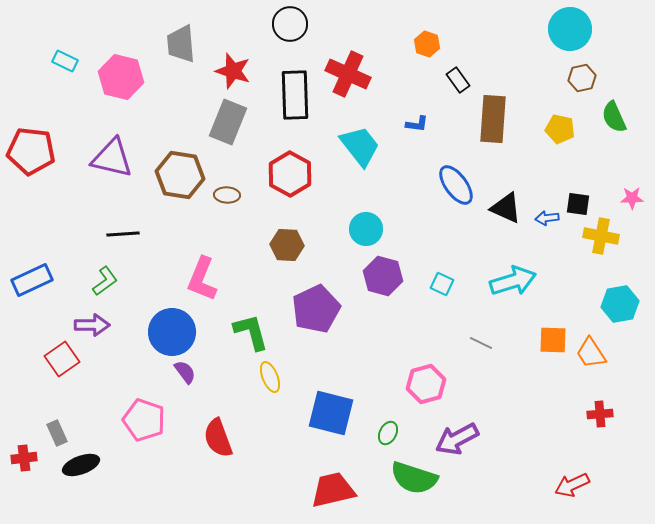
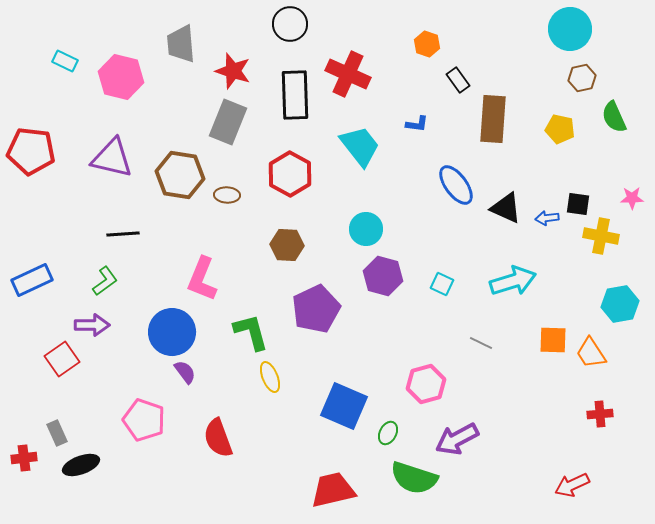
blue square at (331, 413): moved 13 px right, 7 px up; rotated 9 degrees clockwise
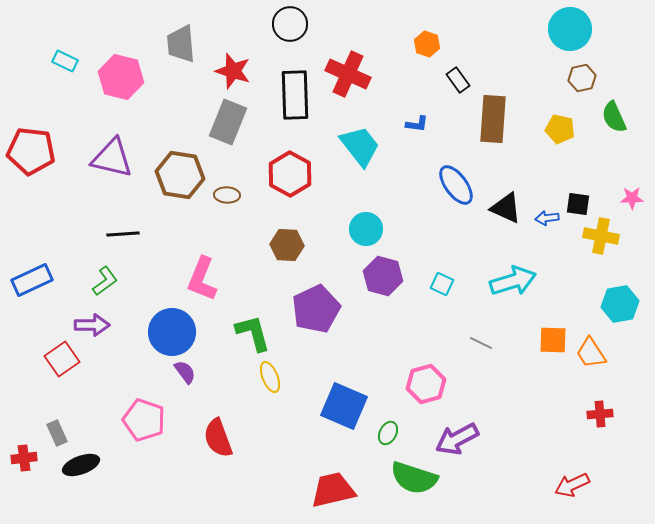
green L-shape at (251, 332): moved 2 px right, 1 px down
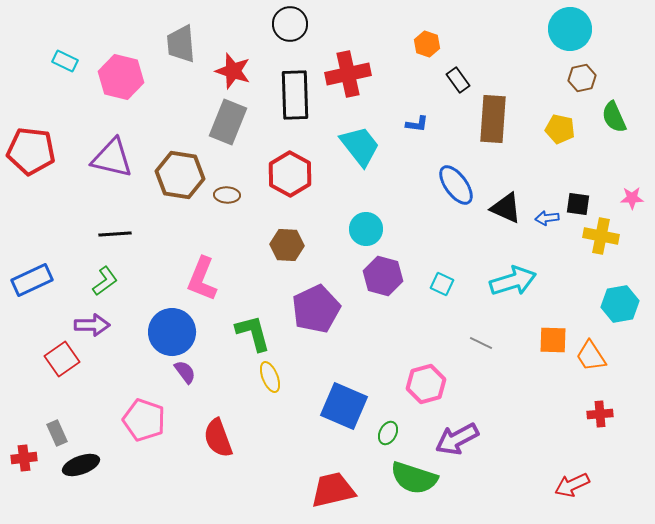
red cross at (348, 74): rotated 36 degrees counterclockwise
black line at (123, 234): moved 8 px left
orange trapezoid at (591, 353): moved 3 px down
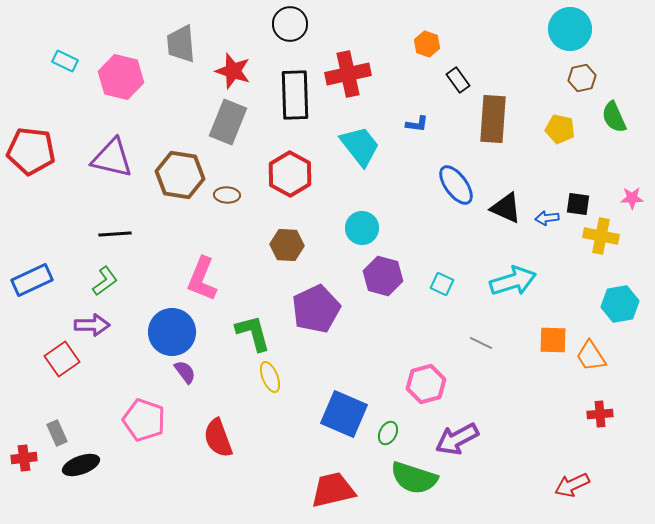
cyan circle at (366, 229): moved 4 px left, 1 px up
blue square at (344, 406): moved 8 px down
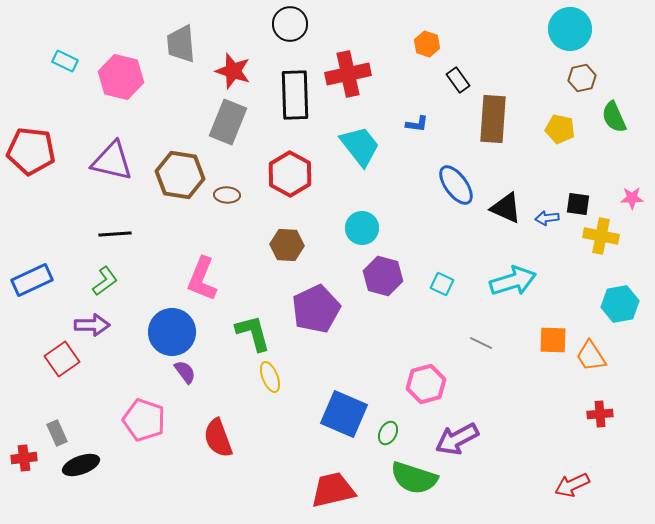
purple triangle at (112, 158): moved 3 px down
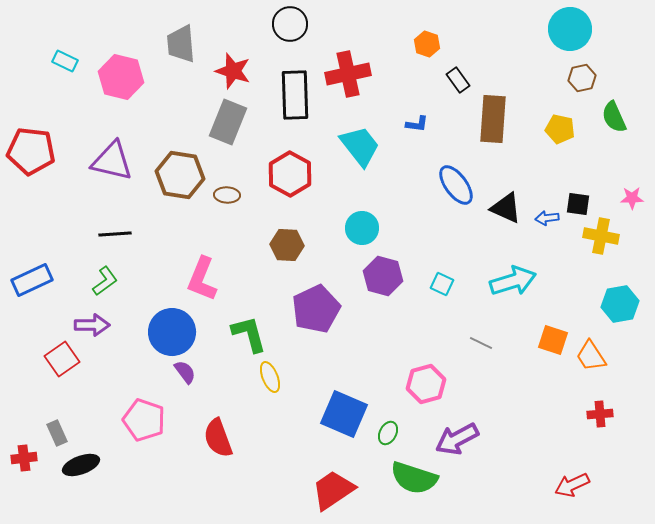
green L-shape at (253, 333): moved 4 px left, 1 px down
orange square at (553, 340): rotated 16 degrees clockwise
red trapezoid at (333, 490): rotated 21 degrees counterclockwise
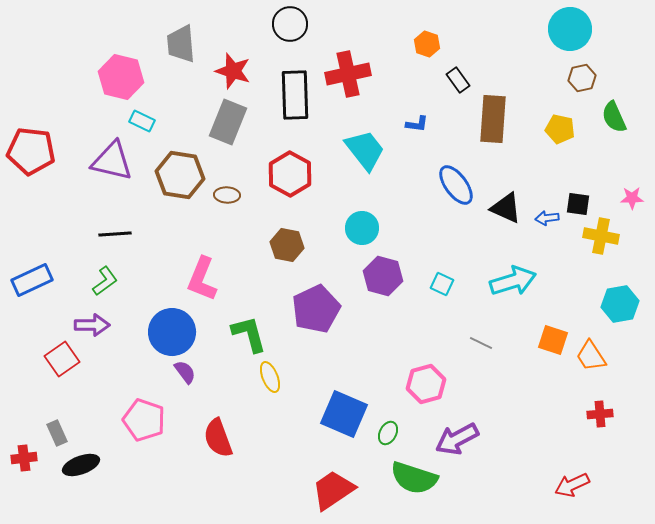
cyan rectangle at (65, 61): moved 77 px right, 60 px down
cyan trapezoid at (360, 146): moved 5 px right, 4 px down
brown hexagon at (287, 245): rotated 8 degrees clockwise
